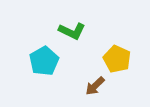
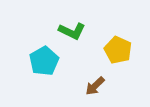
yellow pentagon: moved 1 px right, 9 px up
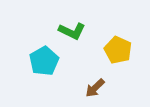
brown arrow: moved 2 px down
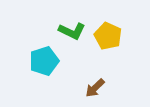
yellow pentagon: moved 10 px left, 14 px up
cyan pentagon: rotated 12 degrees clockwise
